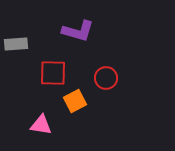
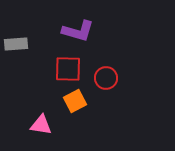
red square: moved 15 px right, 4 px up
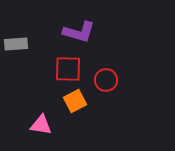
purple L-shape: moved 1 px right, 1 px down
red circle: moved 2 px down
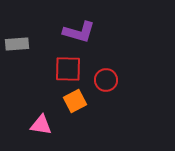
gray rectangle: moved 1 px right
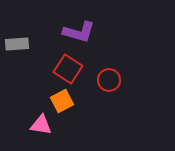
red square: rotated 32 degrees clockwise
red circle: moved 3 px right
orange square: moved 13 px left
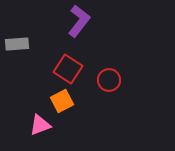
purple L-shape: moved 11 px up; rotated 68 degrees counterclockwise
pink triangle: moved 1 px left; rotated 30 degrees counterclockwise
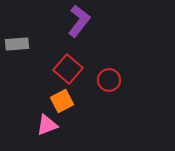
red square: rotated 8 degrees clockwise
pink triangle: moved 7 px right
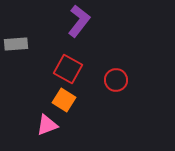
gray rectangle: moved 1 px left
red square: rotated 12 degrees counterclockwise
red circle: moved 7 px right
orange square: moved 2 px right, 1 px up; rotated 30 degrees counterclockwise
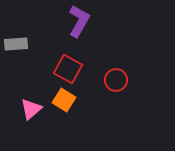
purple L-shape: rotated 8 degrees counterclockwise
pink triangle: moved 16 px left, 16 px up; rotated 20 degrees counterclockwise
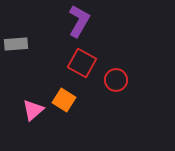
red square: moved 14 px right, 6 px up
pink triangle: moved 2 px right, 1 px down
